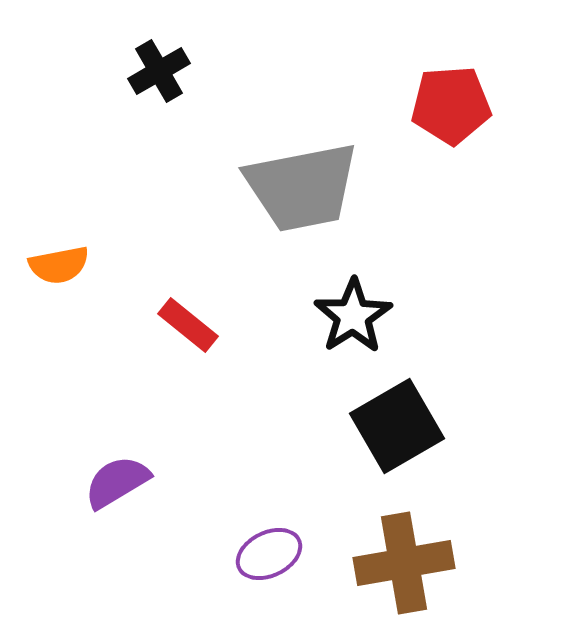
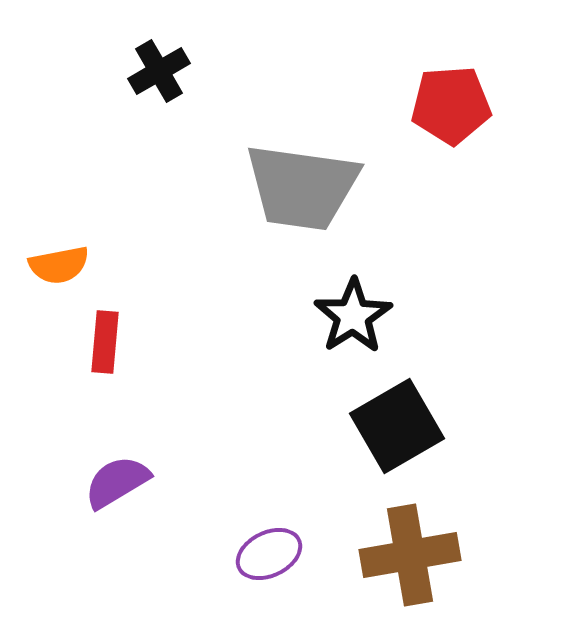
gray trapezoid: rotated 19 degrees clockwise
red rectangle: moved 83 px left, 17 px down; rotated 56 degrees clockwise
brown cross: moved 6 px right, 8 px up
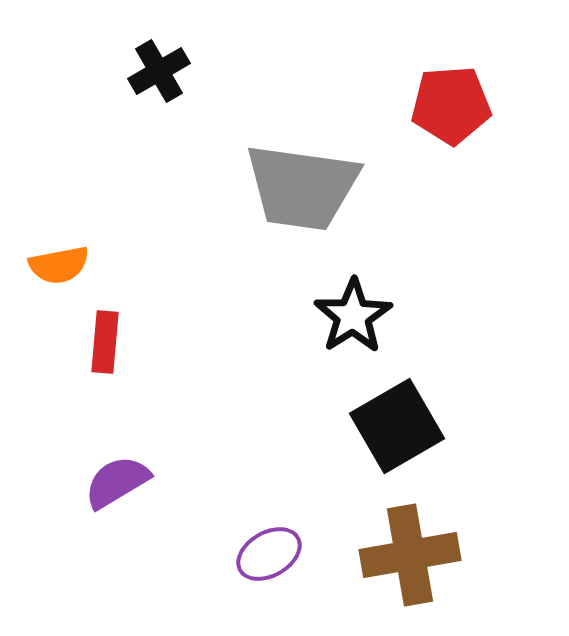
purple ellipse: rotated 4 degrees counterclockwise
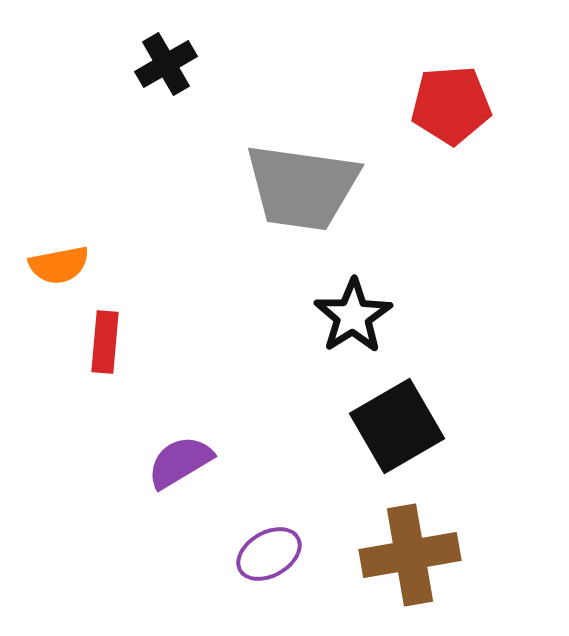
black cross: moved 7 px right, 7 px up
purple semicircle: moved 63 px right, 20 px up
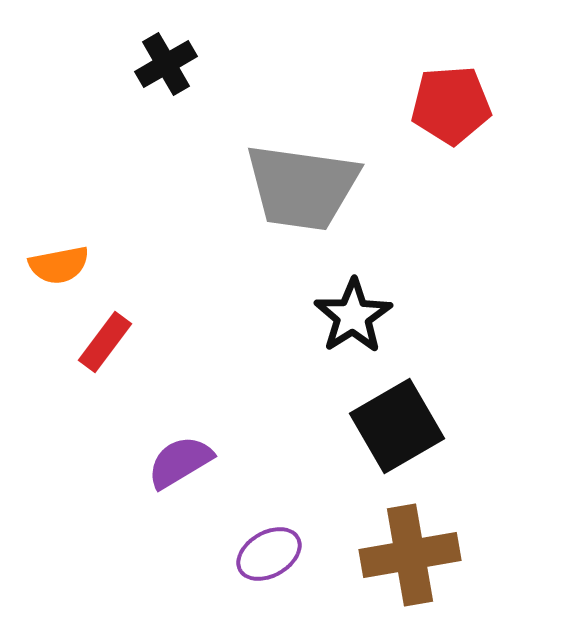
red rectangle: rotated 32 degrees clockwise
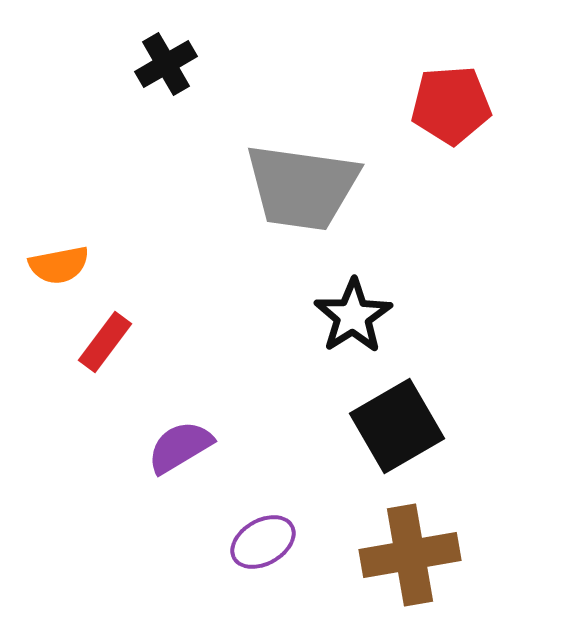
purple semicircle: moved 15 px up
purple ellipse: moved 6 px left, 12 px up
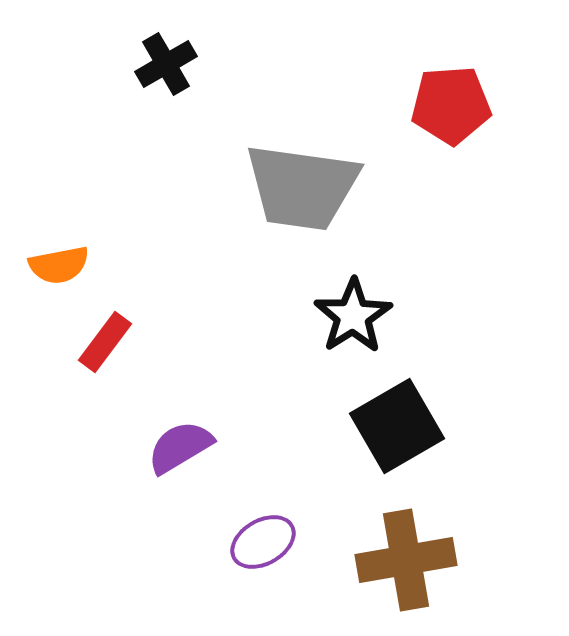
brown cross: moved 4 px left, 5 px down
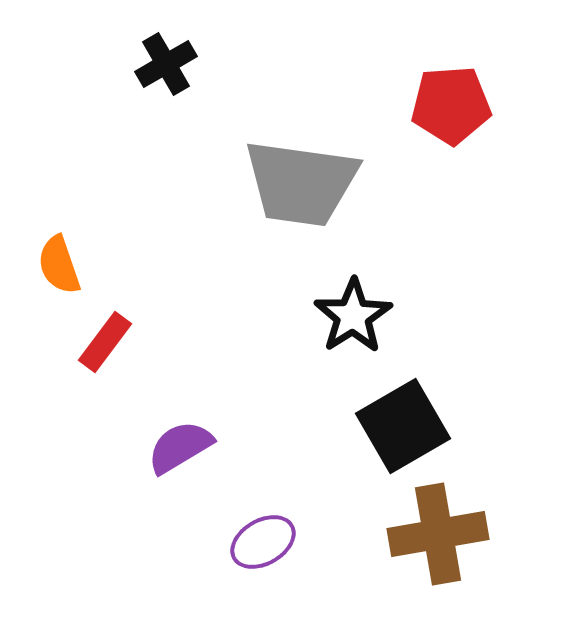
gray trapezoid: moved 1 px left, 4 px up
orange semicircle: rotated 82 degrees clockwise
black square: moved 6 px right
brown cross: moved 32 px right, 26 px up
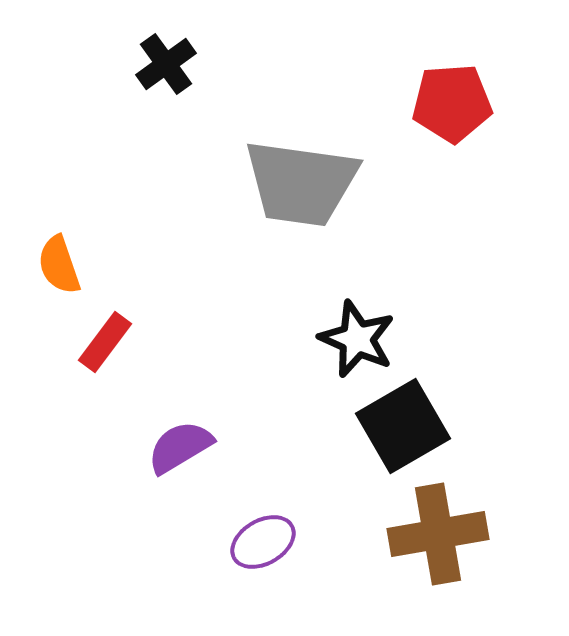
black cross: rotated 6 degrees counterclockwise
red pentagon: moved 1 px right, 2 px up
black star: moved 4 px right, 23 px down; rotated 16 degrees counterclockwise
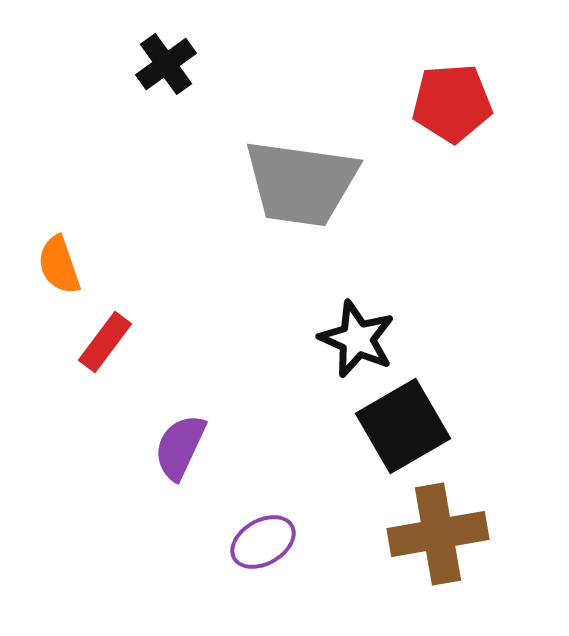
purple semicircle: rotated 34 degrees counterclockwise
